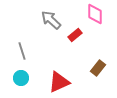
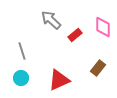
pink diamond: moved 8 px right, 13 px down
red triangle: moved 2 px up
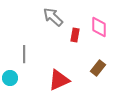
gray arrow: moved 2 px right, 3 px up
pink diamond: moved 4 px left
red rectangle: rotated 40 degrees counterclockwise
gray line: moved 2 px right, 3 px down; rotated 18 degrees clockwise
cyan circle: moved 11 px left
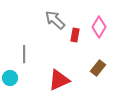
gray arrow: moved 2 px right, 3 px down
pink diamond: rotated 30 degrees clockwise
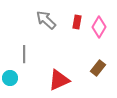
gray arrow: moved 9 px left
red rectangle: moved 2 px right, 13 px up
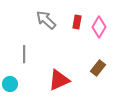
cyan circle: moved 6 px down
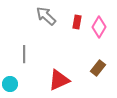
gray arrow: moved 4 px up
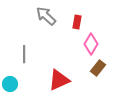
pink diamond: moved 8 px left, 17 px down
